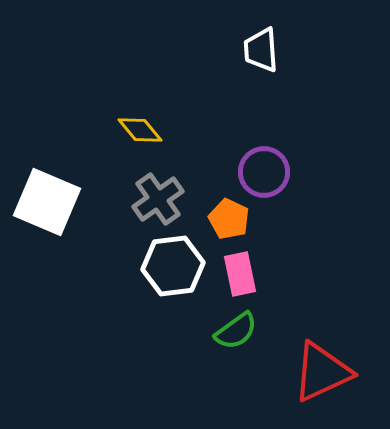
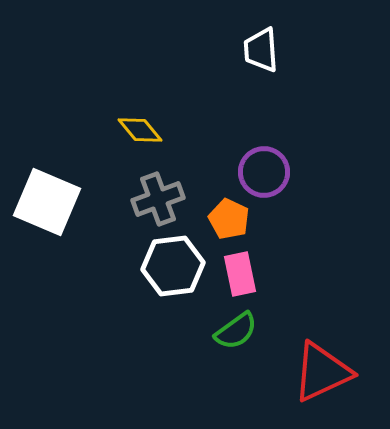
gray cross: rotated 15 degrees clockwise
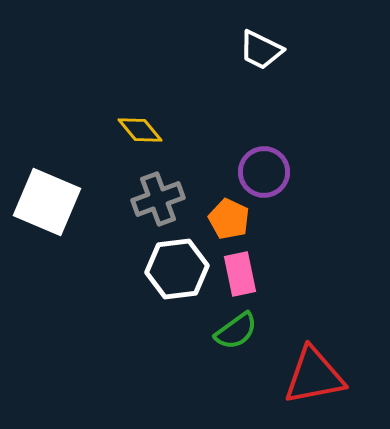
white trapezoid: rotated 60 degrees counterclockwise
white hexagon: moved 4 px right, 3 px down
red triangle: moved 8 px left, 4 px down; rotated 14 degrees clockwise
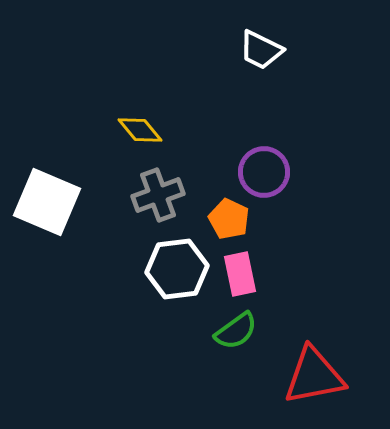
gray cross: moved 4 px up
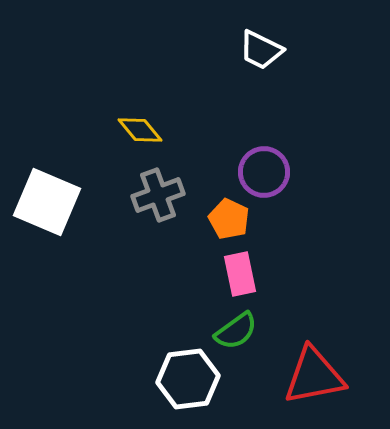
white hexagon: moved 11 px right, 110 px down
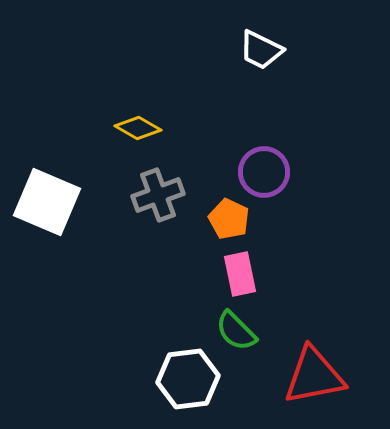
yellow diamond: moved 2 px left, 2 px up; rotated 21 degrees counterclockwise
green semicircle: rotated 81 degrees clockwise
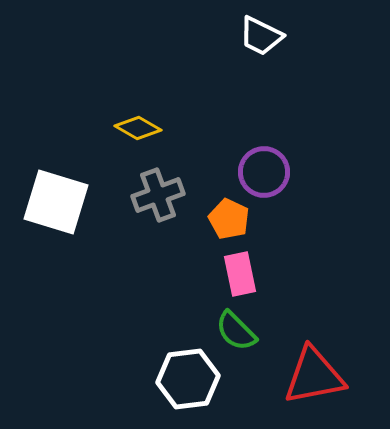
white trapezoid: moved 14 px up
white square: moved 9 px right; rotated 6 degrees counterclockwise
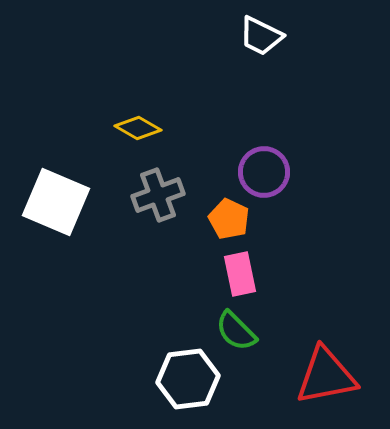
white square: rotated 6 degrees clockwise
red triangle: moved 12 px right
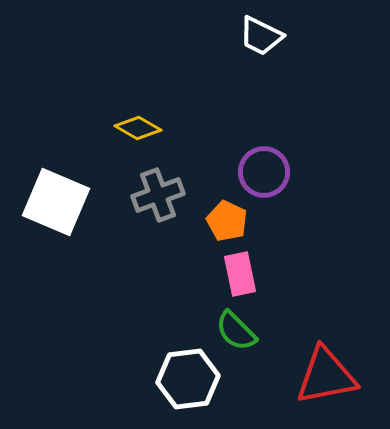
orange pentagon: moved 2 px left, 2 px down
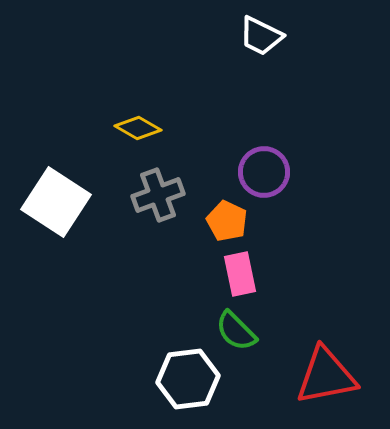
white square: rotated 10 degrees clockwise
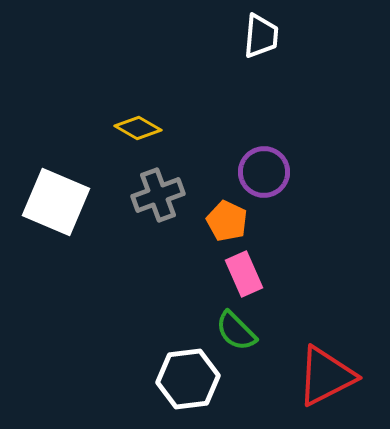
white trapezoid: rotated 111 degrees counterclockwise
white square: rotated 10 degrees counterclockwise
pink rectangle: moved 4 px right; rotated 12 degrees counterclockwise
red triangle: rotated 16 degrees counterclockwise
